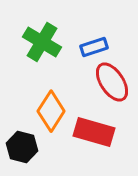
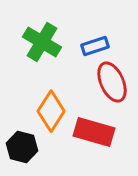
blue rectangle: moved 1 px right, 1 px up
red ellipse: rotated 9 degrees clockwise
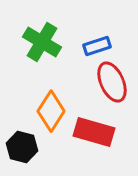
blue rectangle: moved 2 px right
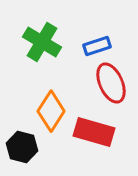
red ellipse: moved 1 px left, 1 px down
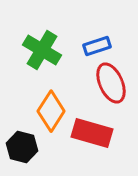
green cross: moved 8 px down
red rectangle: moved 2 px left, 1 px down
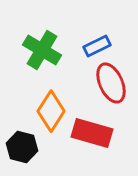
blue rectangle: rotated 8 degrees counterclockwise
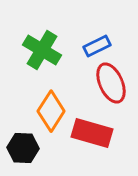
black hexagon: moved 1 px right, 1 px down; rotated 12 degrees counterclockwise
